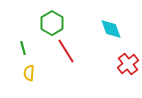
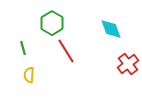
yellow semicircle: moved 2 px down
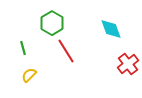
yellow semicircle: rotated 42 degrees clockwise
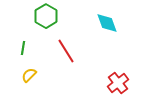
green hexagon: moved 6 px left, 7 px up
cyan diamond: moved 4 px left, 6 px up
green line: rotated 24 degrees clockwise
red cross: moved 10 px left, 19 px down
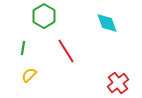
green hexagon: moved 2 px left
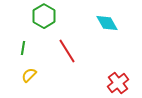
cyan diamond: rotated 10 degrees counterclockwise
red line: moved 1 px right
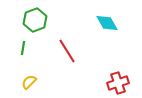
green hexagon: moved 9 px left, 4 px down; rotated 10 degrees clockwise
yellow semicircle: moved 7 px down
red cross: rotated 20 degrees clockwise
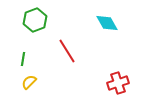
green line: moved 11 px down
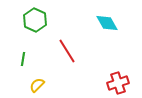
green hexagon: rotated 15 degrees counterclockwise
yellow semicircle: moved 8 px right, 3 px down
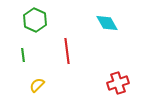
red line: rotated 25 degrees clockwise
green line: moved 4 px up; rotated 16 degrees counterclockwise
